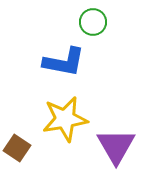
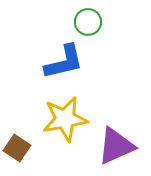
green circle: moved 5 px left
blue L-shape: rotated 24 degrees counterclockwise
purple triangle: rotated 36 degrees clockwise
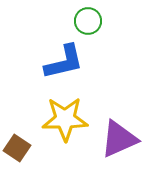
green circle: moved 1 px up
yellow star: rotated 9 degrees clockwise
purple triangle: moved 3 px right, 7 px up
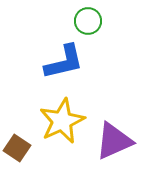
yellow star: moved 3 px left, 2 px down; rotated 24 degrees counterclockwise
purple triangle: moved 5 px left, 2 px down
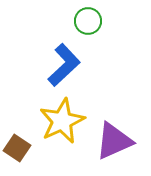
blue L-shape: moved 3 px down; rotated 30 degrees counterclockwise
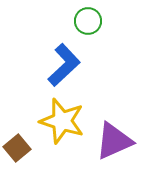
yellow star: rotated 30 degrees counterclockwise
brown square: rotated 16 degrees clockwise
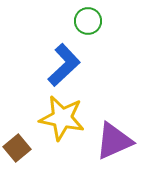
yellow star: moved 3 px up; rotated 6 degrees counterclockwise
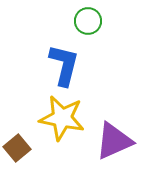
blue L-shape: rotated 33 degrees counterclockwise
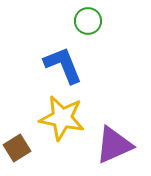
blue L-shape: moved 1 px left; rotated 36 degrees counterclockwise
purple triangle: moved 4 px down
brown square: rotated 8 degrees clockwise
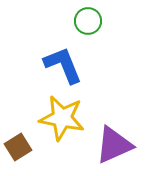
brown square: moved 1 px right, 1 px up
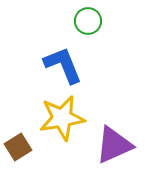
yellow star: rotated 21 degrees counterclockwise
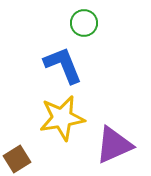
green circle: moved 4 px left, 2 px down
brown square: moved 1 px left, 12 px down
